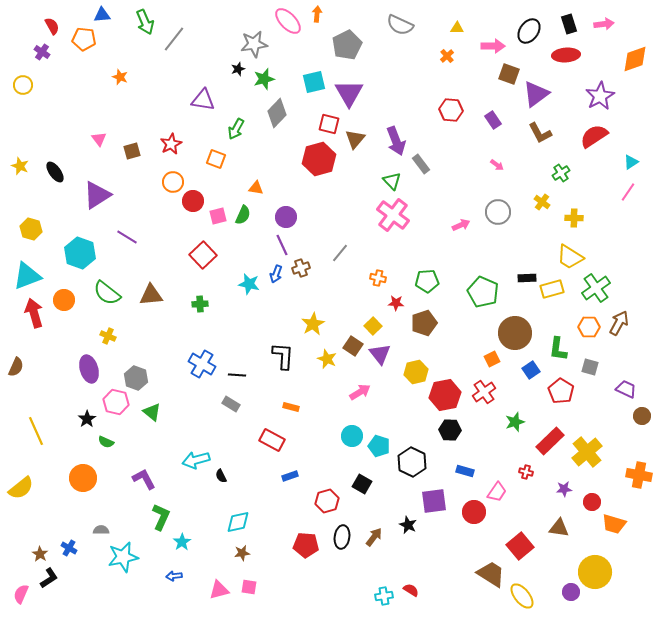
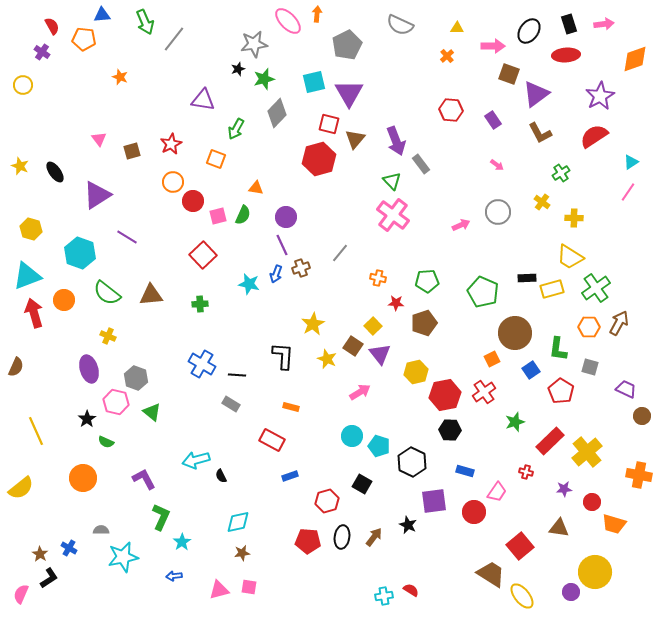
red pentagon at (306, 545): moved 2 px right, 4 px up
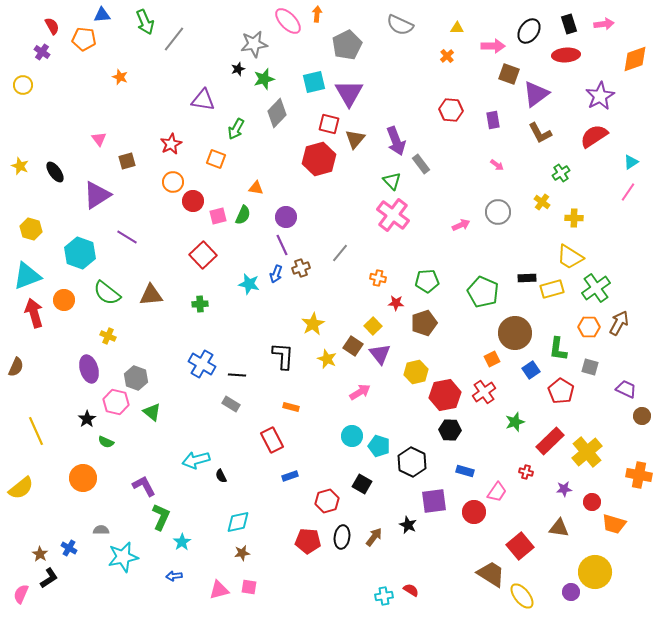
purple rectangle at (493, 120): rotated 24 degrees clockwise
brown square at (132, 151): moved 5 px left, 10 px down
red rectangle at (272, 440): rotated 35 degrees clockwise
purple L-shape at (144, 479): moved 7 px down
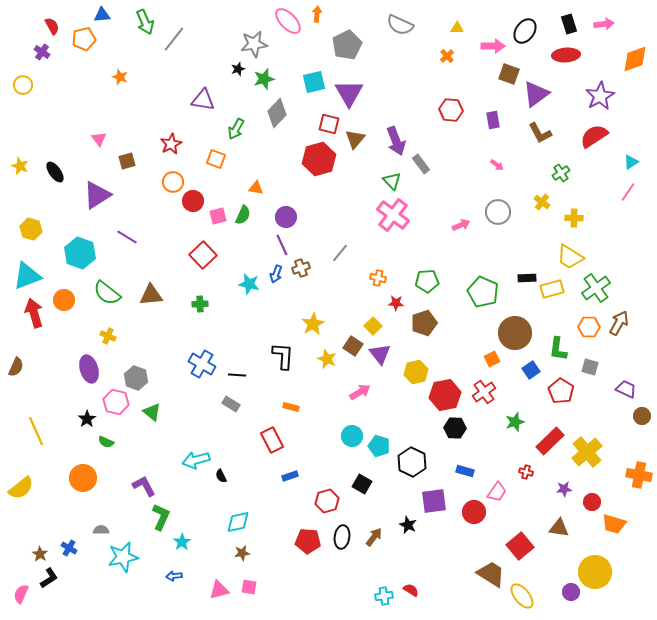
black ellipse at (529, 31): moved 4 px left
orange pentagon at (84, 39): rotated 20 degrees counterclockwise
black hexagon at (450, 430): moved 5 px right, 2 px up
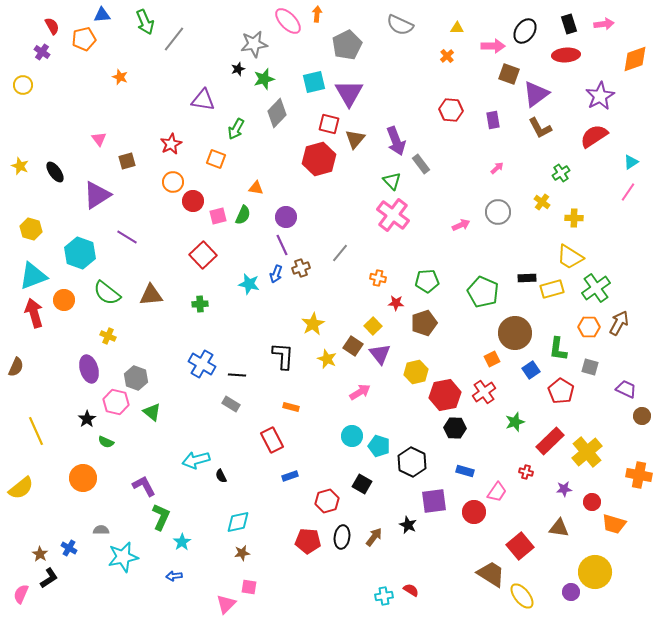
brown L-shape at (540, 133): moved 5 px up
pink arrow at (497, 165): moved 3 px down; rotated 80 degrees counterclockwise
cyan triangle at (27, 276): moved 6 px right
pink triangle at (219, 590): moved 7 px right, 14 px down; rotated 30 degrees counterclockwise
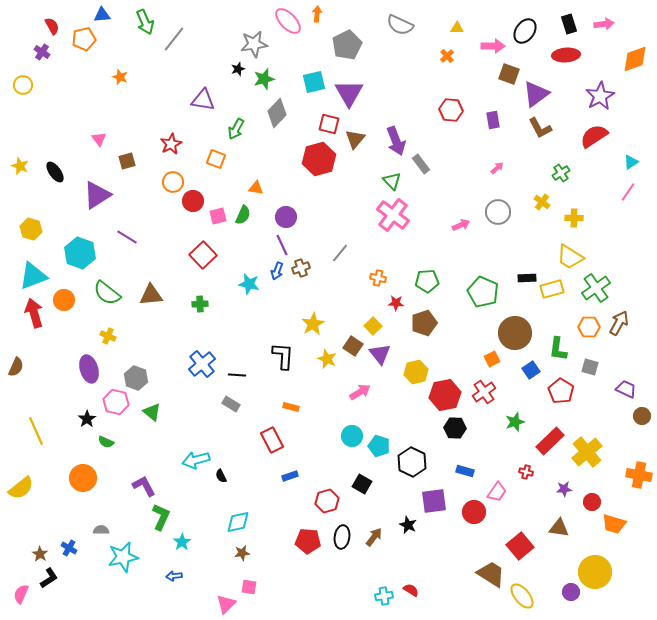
blue arrow at (276, 274): moved 1 px right, 3 px up
blue cross at (202, 364): rotated 20 degrees clockwise
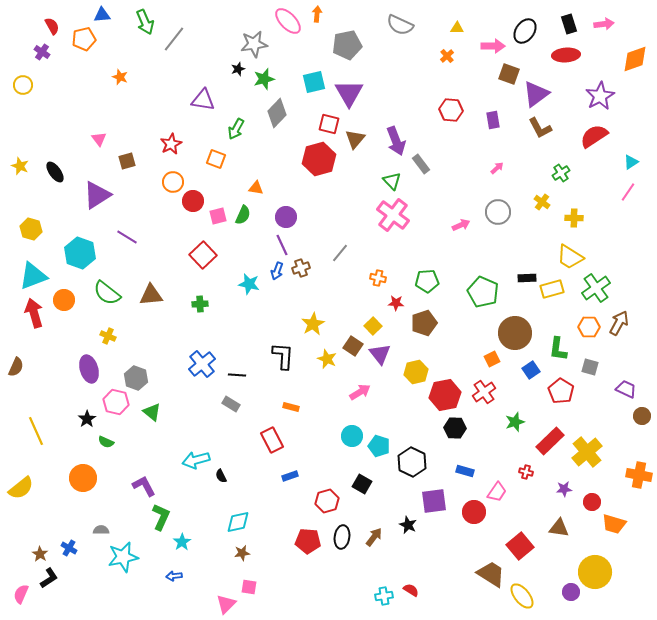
gray pentagon at (347, 45): rotated 16 degrees clockwise
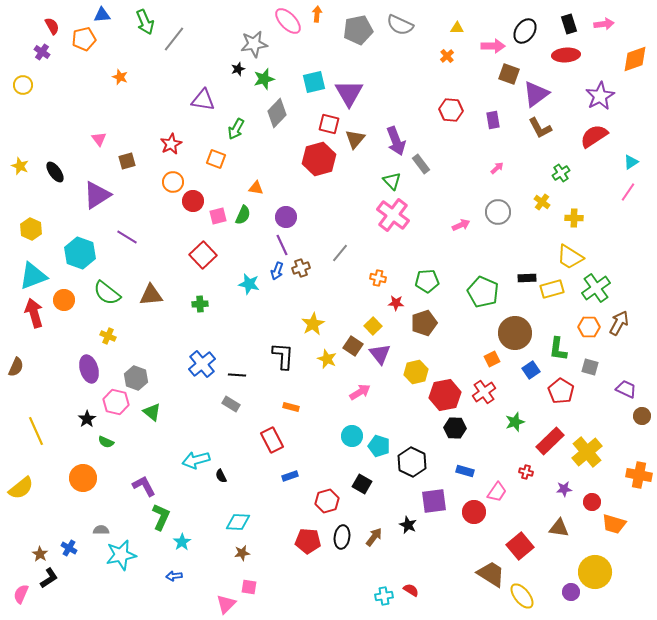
gray pentagon at (347, 45): moved 11 px right, 15 px up
yellow hexagon at (31, 229): rotated 10 degrees clockwise
cyan diamond at (238, 522): rotated 15 degrees clockwise
cyan star at (123, 557): moved 2 px left, 2 px up
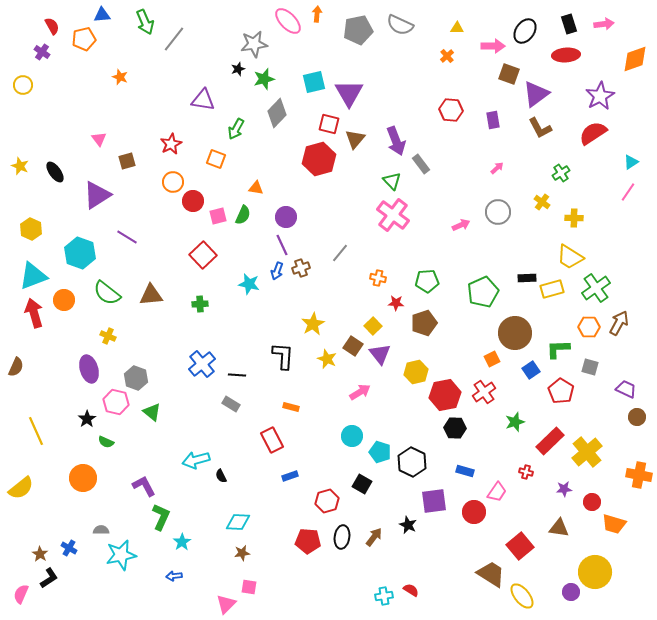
red semicircle at (594, 136): moved 1 px left, 3 px up
green pentagon at (483, 292): rotated 24 degrees clockwise
green L-shape at (558, 349): rotated 80 degrees clockwise
brown circle at (642, 416): moved 5 px left, 1 px down
cyan pentagon at (379, 446): moved 1 px right, 6 px down
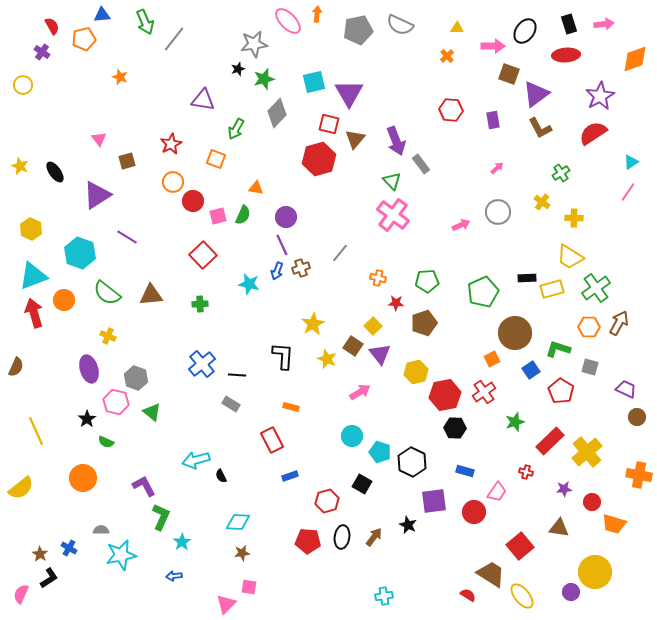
green L-shape at (558, 349): rotated 20 degrees clockwise
red semicircle at (411, 590): moved 57 px right, 5 px down
